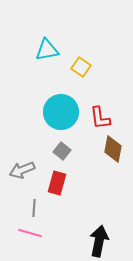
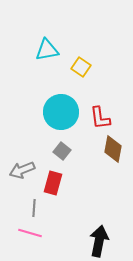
red rectangle: moved 4 px left
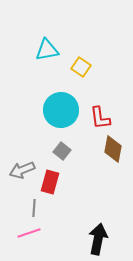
cyan circle: moved 2 px up
red rectangle: moved 3 px left, 1 px up
pink line: moved 1 px left; rotated 35 degrees counterclockwise
black arrow: moved 1 px left, 2 px up
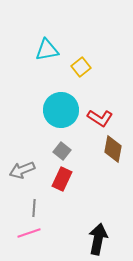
yellow square: rotated 18 degrees clockwise
red L-shape: rotated 50 degrees counterclockwise
red rectangle: moved 12 px right, 3 px up; rotated 10 degrees clockwise
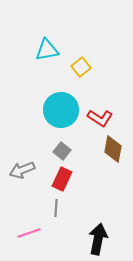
gray line: moved 22 px right
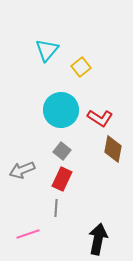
cyan triangle: rotated 40 degrees counterclockwise
pink line: moved 1 px left, 1 px down
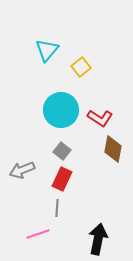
gray line: moved 1 px right
pink line: moved 10 px right
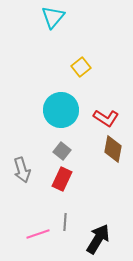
cyan triangle: moved 6 px right, 33 px up
red L-shape: moved 6 px right
gray arrow: rotated 85 degrees counterclockwise
gray line: moved 8 px right, 14 px down
black arrow: rotated 20 degrees clockwise
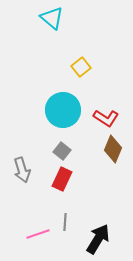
cyan triangle: moved 1 px left, 1 px down; rotated 30 degrees counterclockwise
cyan circle: moved 2 px right
brown diamond: rotated 12 degrees clockwise
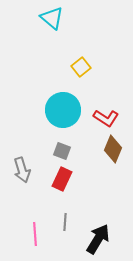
gray square: rotated 18 degrees counterclockwise
pink line: moved 3 px left; rotated 75 degrees counterclockwise
